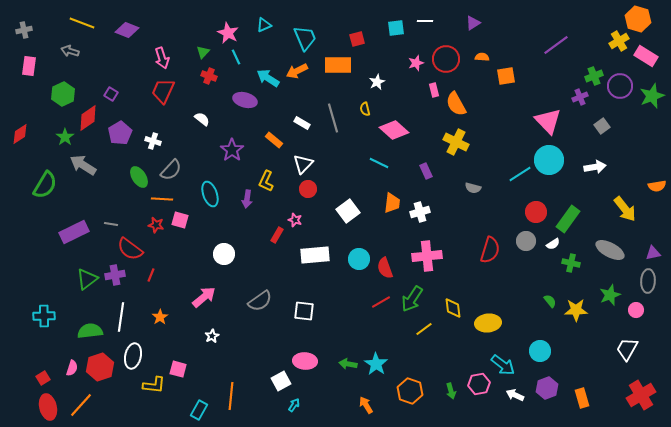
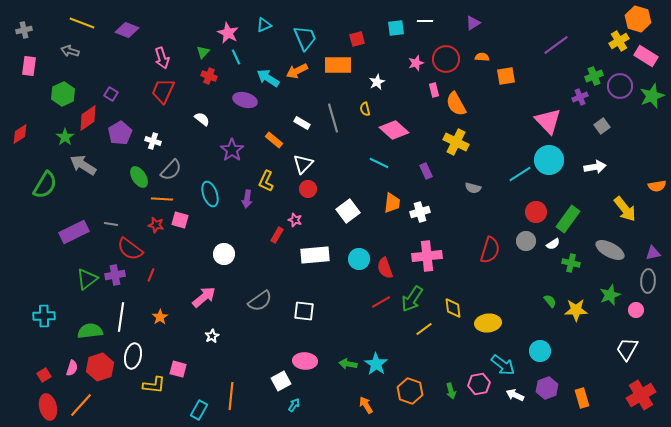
red square at (43, 378): moved 1 px right, 3 px up
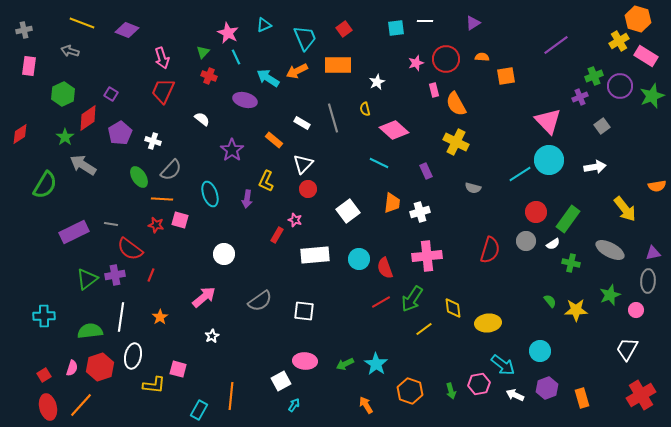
red square at (357, 39): moved 13 px left, 10 px up; rotated 21 degrees counterclockwise
green arrow at (348, 364): moved 3 px left; rotated 36 degrees counterclockwise
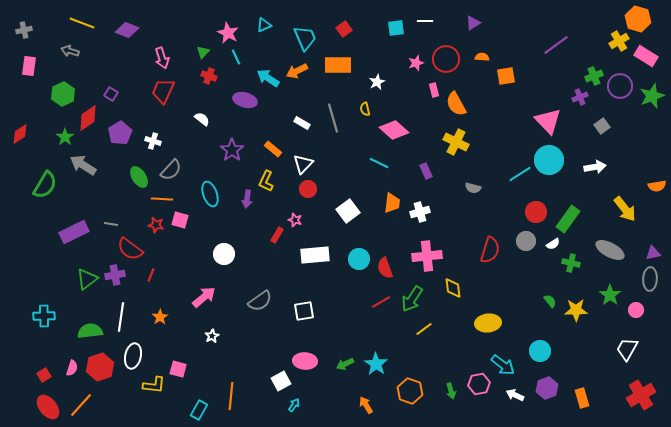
orange rectangle at (274, 140): moved 1 px left, 9 px down
gray ellipse at (648, 281): moved 2 px right, 2 px up
green star at (610, 295): rotated 15 degrees counterclockwise
yellow diamond at (453, 308): moved 20 px up
white square at (304, 311): rotated 15 degrees counterclockwise
red ellipse at (48, 407): rotated 25 degrees counterclockwise
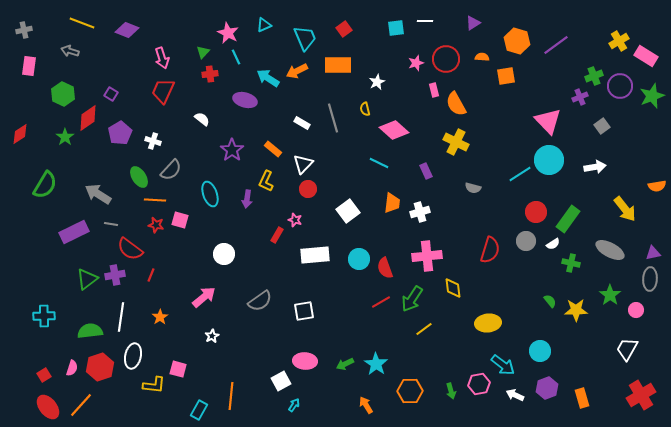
orange hexagon at (638, 19): moved 121 px left, 22 px down
red cross at (209, 76): moved 1 px right, 2 px up; rotated 28 degrees counterclockwise
green hexagon at (63, 94): rotated 10 degrees counterclockwise
gray arrow at (83, 165): moved 15 px right, 29 px down
orange line at (162, 199): moved 7 px left, 1 px down
orange hexagon at (410, 391): rotated 20 degrees counterclockwise
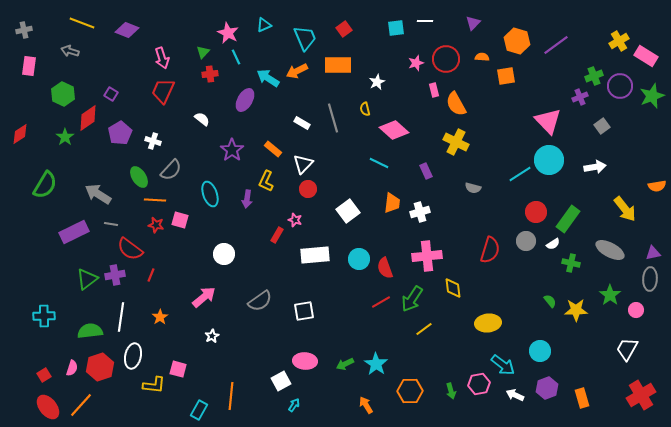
purple triangle at (473, 23): rotated 14 degrees counterclockwise
purple ellipse at (245, 100): rotated 75 degrees counterclockwise
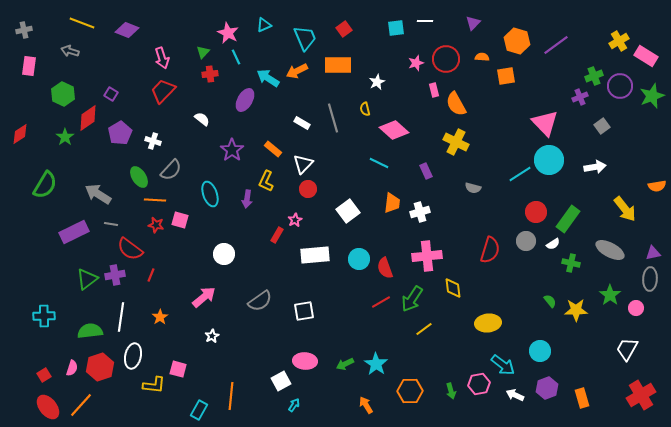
red trapezoid at (163, 91): rotated 20 degrees clockwise
pink triangle at (548, 121): moved 3 px left, 2 px down
pink star at (295, 220): rotated 24 degrees clockwise
pink circle at (636, 310): moved 2 px up
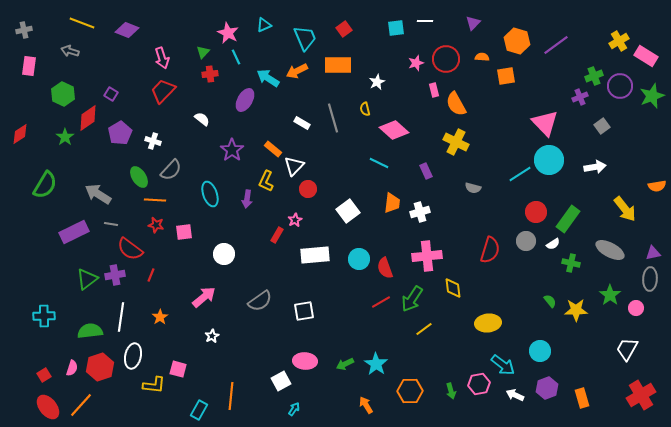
white triangle at (303, 164): moved 9 px left, 2 px down
pink square at (180, 220): moved 4 px right, 12 px down; rotated 24 degrees counterclockwise
cyan arrow at (294, 405): moved 4 px down
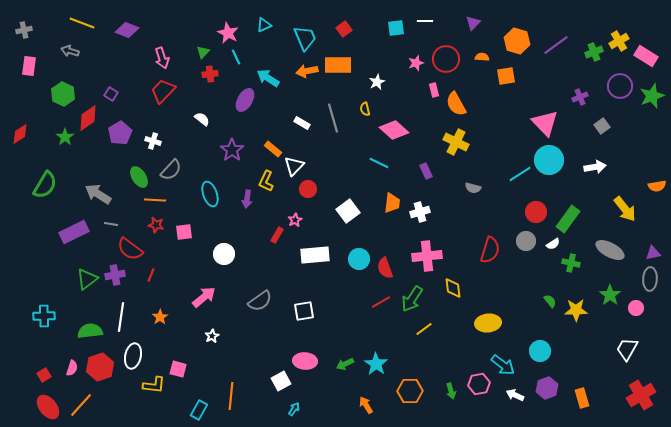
orange arrow at (297, 71): moved 10 px right; rotated 15 degrees clockwise
green cross at (594, 76): moved 24 px up
